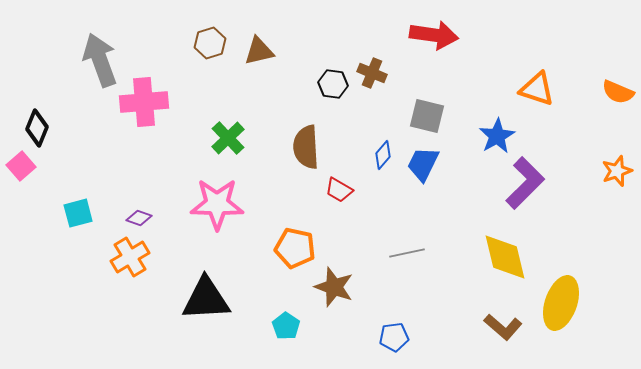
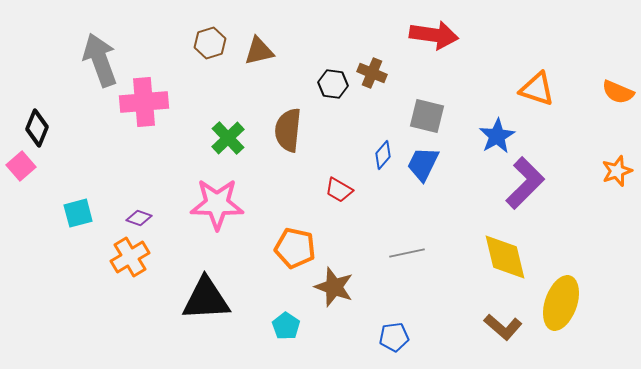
brown semicircle: moved 18 px left, 17 px up; rotated 9 degrees clockwise
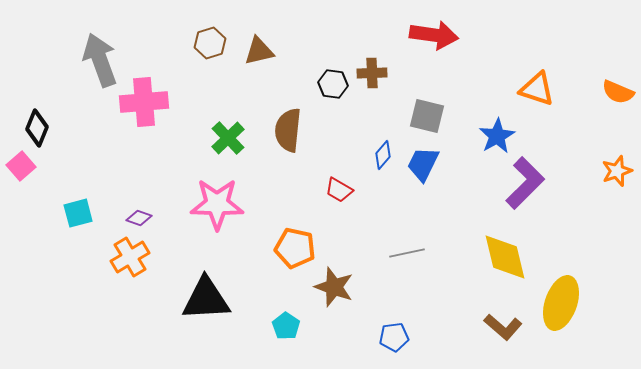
brown cross: rotated 24 degrees counterclockwise
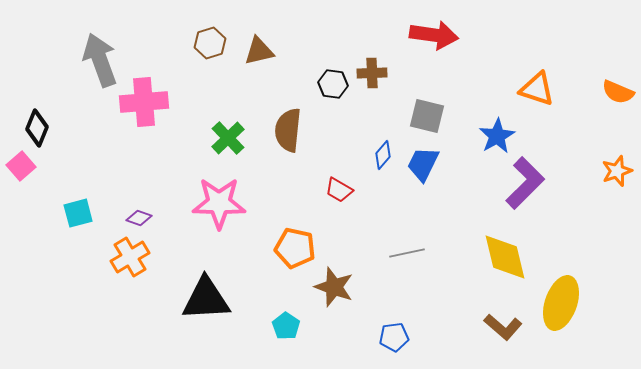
pink star: moved 2 px right, 1 px up
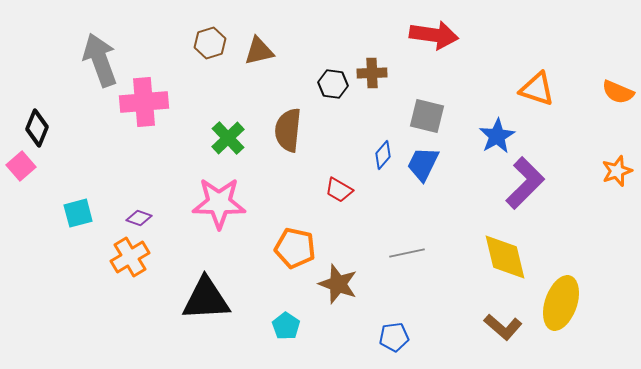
brown star: moved 4 px right, 3 px up
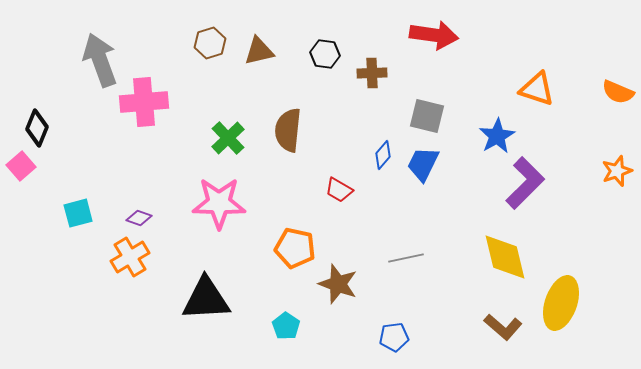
black hexagon: moved 8 px left, 30 px up
gray line: moved 1 px left, 5 px down
